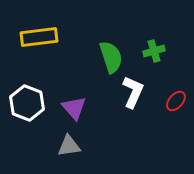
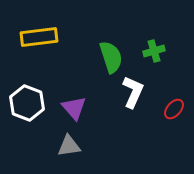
red ellipse: moved 2 px left, 8 px down
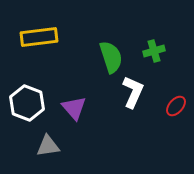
red ellipse: moved 2 px right, 3 px up
gray triangle: moved 21 px left
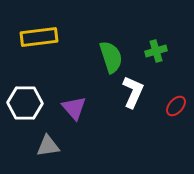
green cross: moved 2 px right
white hexagon: moved 2 px left; rotated 20 degrees counterclockwise
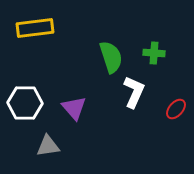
yellow rectangle: moved 4 px left, 9 px up
green cross: moved 2 px left, 2 px down; rotated 20 degrees clockwise
white L-shape: moved 1 px right
red ellipse: moved 3 px down
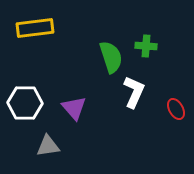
green cross: moved 8 px left, 7 px up
red ellipse: rotated 70 degrees counterclockwise
